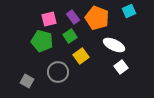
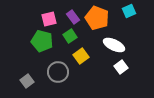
gray square: rotated 24 degrees clockwise
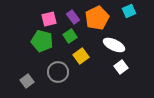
orange pentagon: rotated 25 degrees clockwise
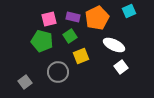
purple rectangle: rotated 40 degrees counterclockwise
yellow square: rotated 14 degrees clockwise
gray square: moved 2 px left, 1 px down
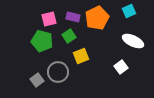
green square: moved 1 px left
white ellipse: moved 19 px right, 4 px up
gray square: moved 12 px right, 2 px up
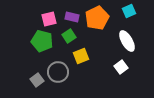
purple rectangle: moved 1 px left
white ellipse: moved 6 px left; rotated 35 degrees clockwise
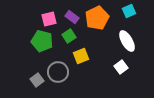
purple rectangle: rotated 24 degrees clockwise
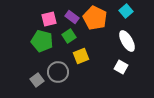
cyan square: moved 3 px left; rotated 16 degrees counterclockwise
orange pentagon: moved 2 px left; rotated 20 degrees counterclockwise
white square: rotated 24 degrees counterclockwise
